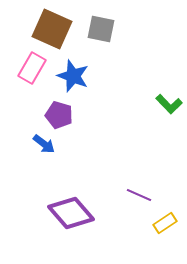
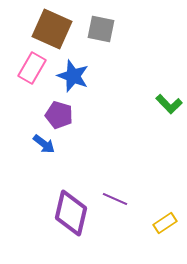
purple line: moved 24 px left, 4 px down
purple diamond: rotated 54 degrees clockwise
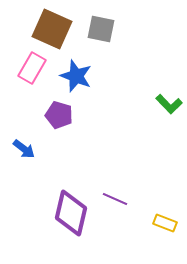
blue star: moved 3 px right
blue arrow: moved 20 px left, 5 px down
yellow rectangle: rotated 55 degrees clockwise
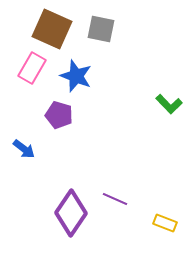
purple diamond: rotated 21 degrees clockwise
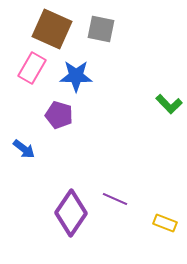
blue star: rotated 20 degrees counterclockwise
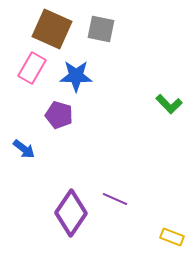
yellow rectangle: moved 7 px right, 14 px down
